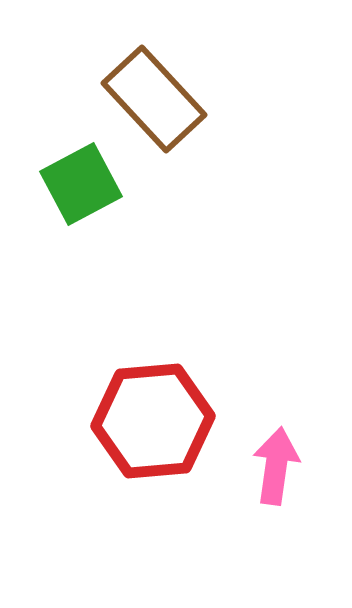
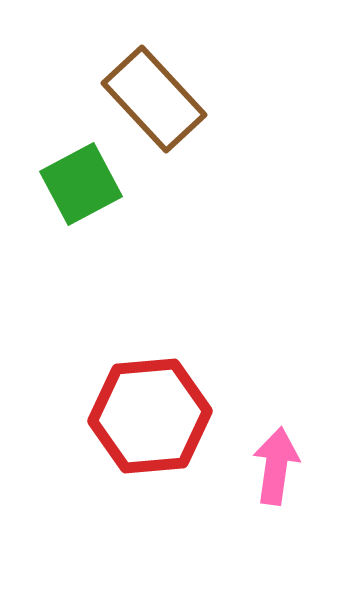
red hexagon: moved 3 px left, 5 px up
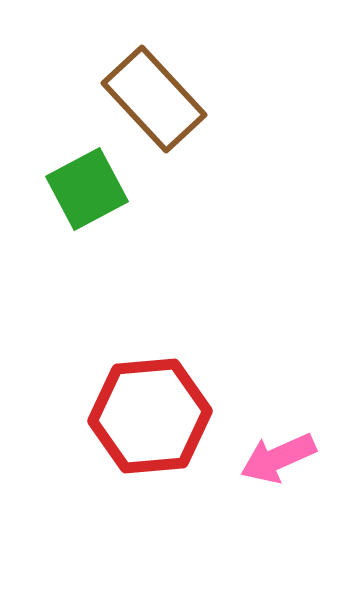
green square: moved 6 px right, 5 px down
pink arrow: moved 2 px right, 8 px up; rotated 122 degrees counterclockwise
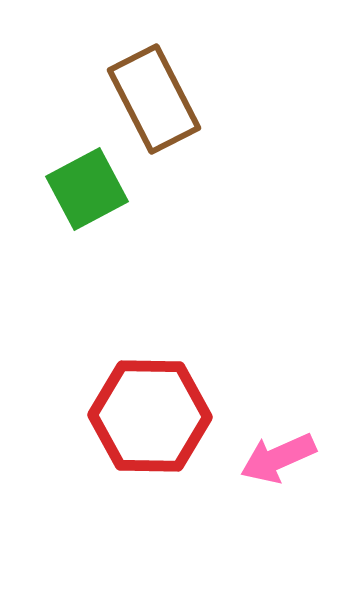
brown rectangle: rotated 16 degrees clockwise
red hexagon: rotated 6 degrees clockwise
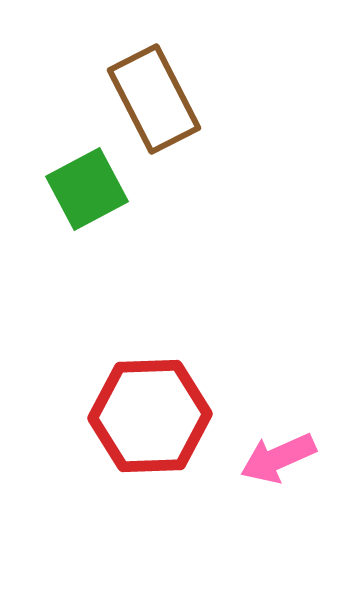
red hexagon: rotated 3 degrees counterclockwise
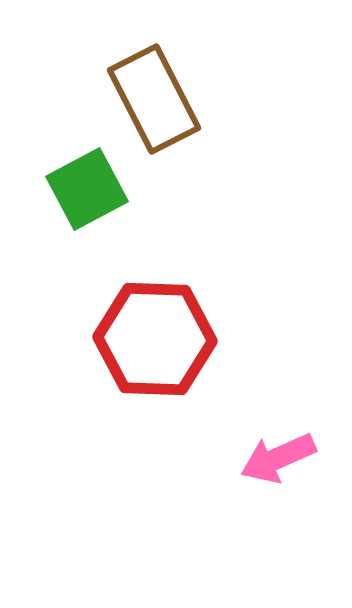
red hexagon: moved 5 px right, 77 px up; rotated 4 degrees clockwise
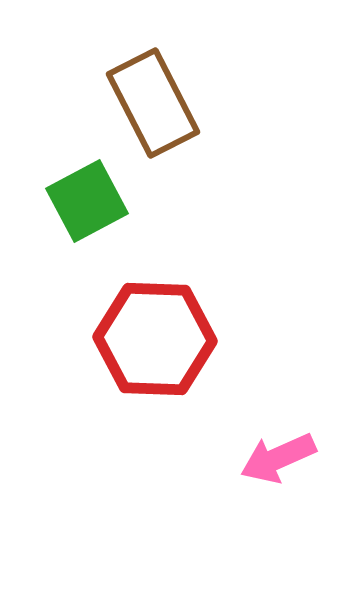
brown rectangle: moved 1 px left, 4 px down
green square: moved 12 px down
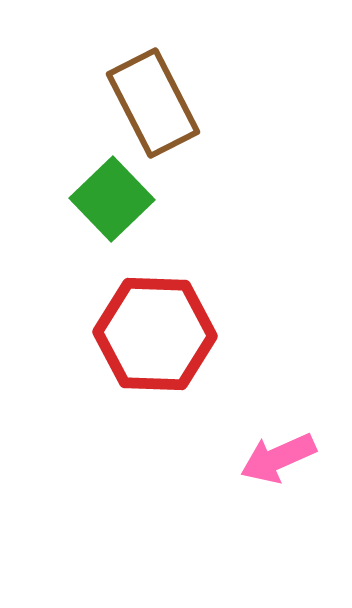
green square: moved 25 px right, 2 px up; rotated 16 degrees counterclockwise
red hexagon: moved 5 px up
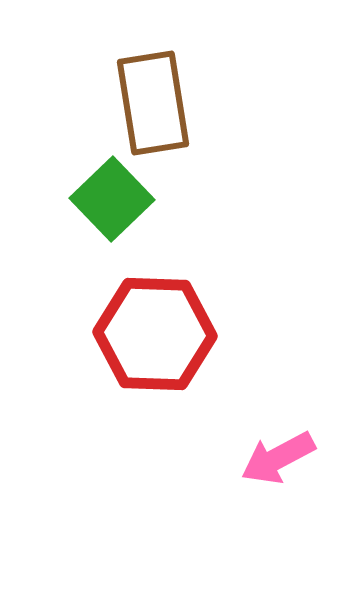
brown rectangle: rotated 18 degrees clockwise
pink arrow: rotated 4 degrees counterclockwise
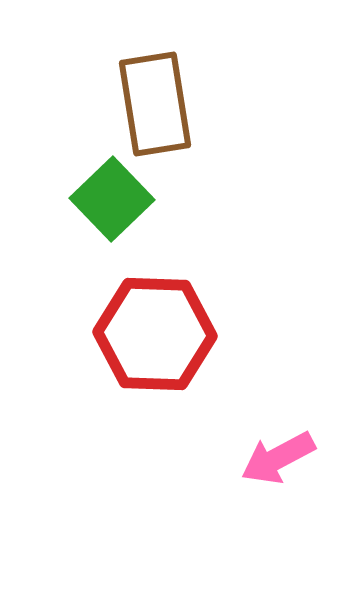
brown rectangle: moved 2 px right, 1 px down
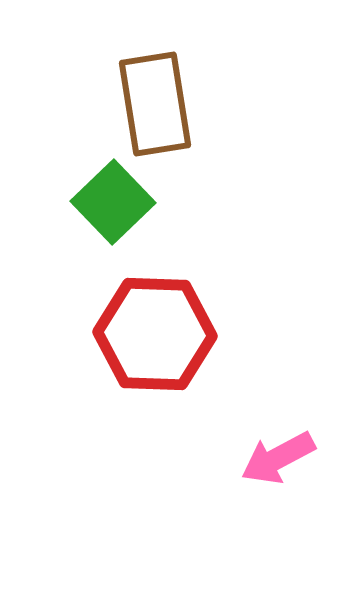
green square: moved 1 px right, 3 px down
